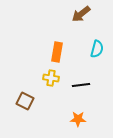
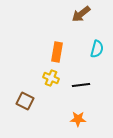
yellow cross: rotated 14 degrees clockwise
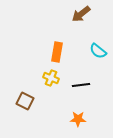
cyan semicircle: moved 1 px right, 2 px down; rotated 114 degrees clockwise
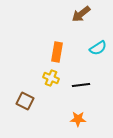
cyan semicircle: moved 3 px up; rotated 72 degrees counterclockwise
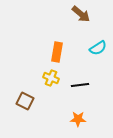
brown arrow: rotated 102 degrees counterclockwise
black line: moved 1 px left
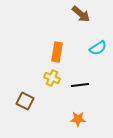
yellow cross: moved 1 px right
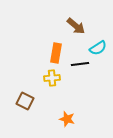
brown arrow: moved 5 px left, 12 px down
orange rectangle: moved 1 px left, 1 px down
yellow cross: rotated 28 degrees counterclockwise
black line: moved 21 px up
orange star: moved 11 px left; rotated 14 degrees clockwise
